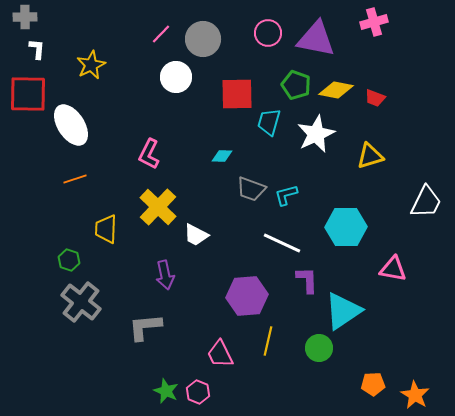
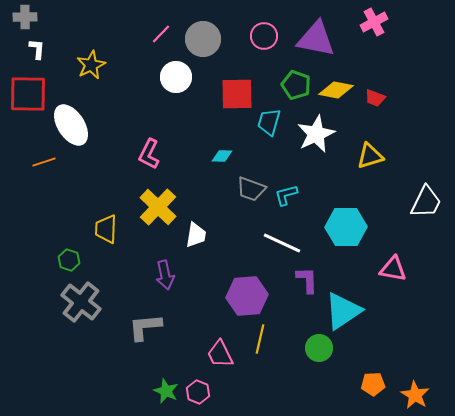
pink cross at (374, 22): rotated 12 degrees counterclockwise
pink circle at (268, 33): moved 4 px left, 3 px down
orange line at (75, 179): moved 31 px left, 17 px up
white trapezoid at (196, 235): rotated 108 degrees counterclockwise
yellow line at (268, 341): moved 8 px left, 2 px up
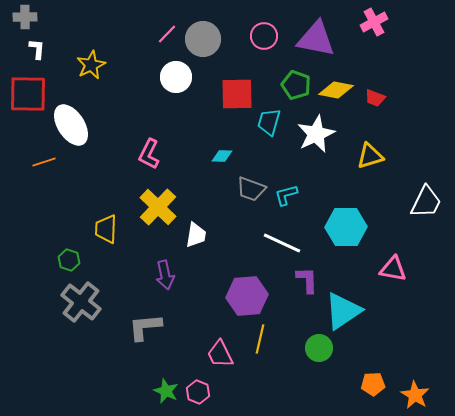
pink line at (161, 34): moved 6 px right
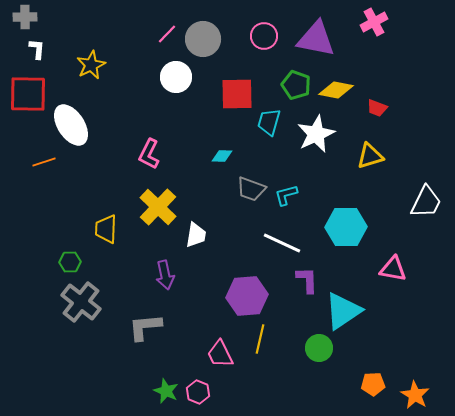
red trapezoid at (375, 98): moved 2 px right, 10 px down
green hexagon at (69, 260): moved 1 px right, 2 px down; rotated 20 degrees counterclockwise
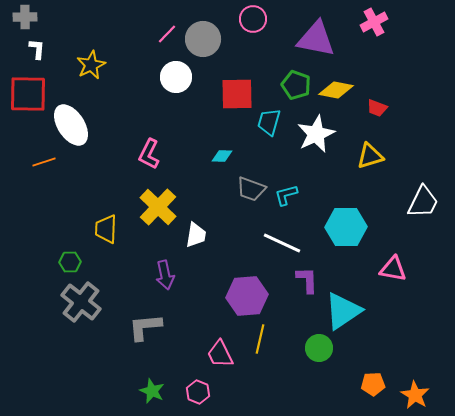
pink circle at (264, 36): moved 11 px left, 17 px up
white trapezoid at (426, 202): moved 3 px left
green star at (166, 391): moved 14 px left
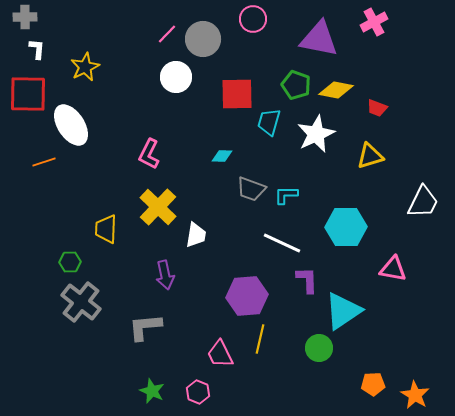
purple triangle at (316, 39): moved 3 px right
yellow star at (91, 65): moved 6 px left, 2 px down
cyan L-shape at (286, 195): rotated 15 degrees clockwise
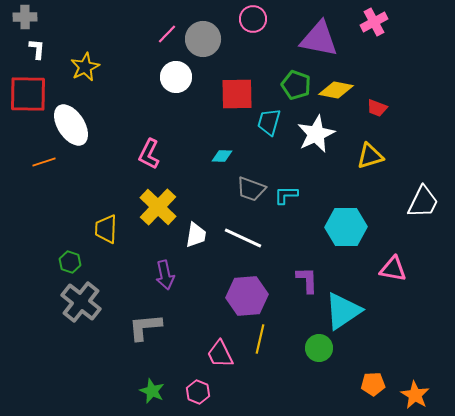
white line at (282, 243): moved 39 px left, 5 px up
green hexagon at (70, 262): rotated 20 degrees clockwise
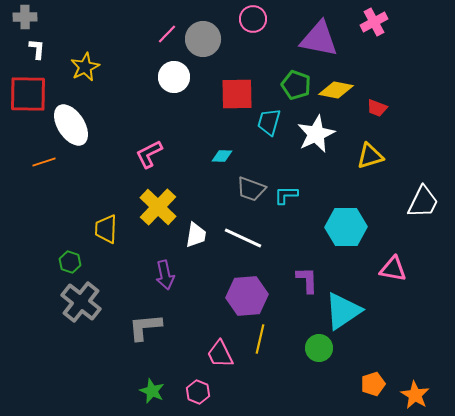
white circle at (176, 77): moved 2 px left
pink L-shape at (149, 154): rotated 36 degrees clockwise
orange pentagon at (373, 384): rotated 15 degrees counterclockwise
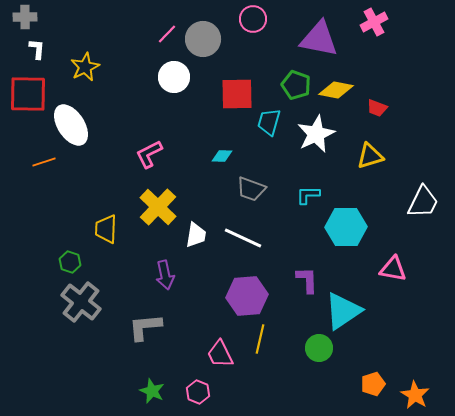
cyan L-shape at (286, 195): moved 22 px right
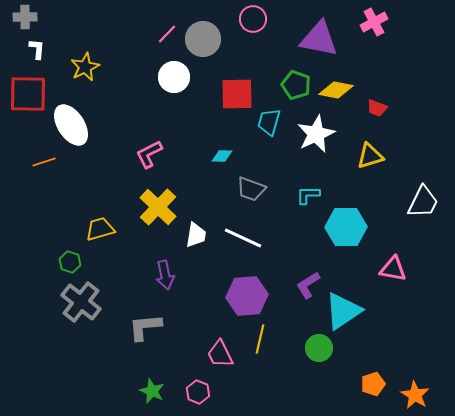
yellow trapezoid at (106, 229): moved 6 px left; rotated 72 degrees clockwise
purple L-shape at (307, 280): moved 1 px right, 5 px down; rotated 120 degrees counterclockwise
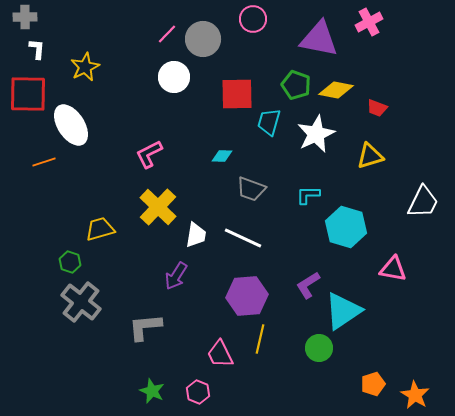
pink cross at (374, 22): moved 5 px left
cyan hexagon at (346, 227): rotated 18 degrees clockwise
purple arrow at (165, 275): moved 11 px right, 1 px down; rotated 44 degrees clockwise
